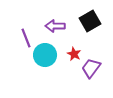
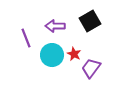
cyan circle: moved 7 px right
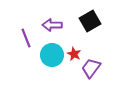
purple arrow: moved 3 px left, 1 px up
